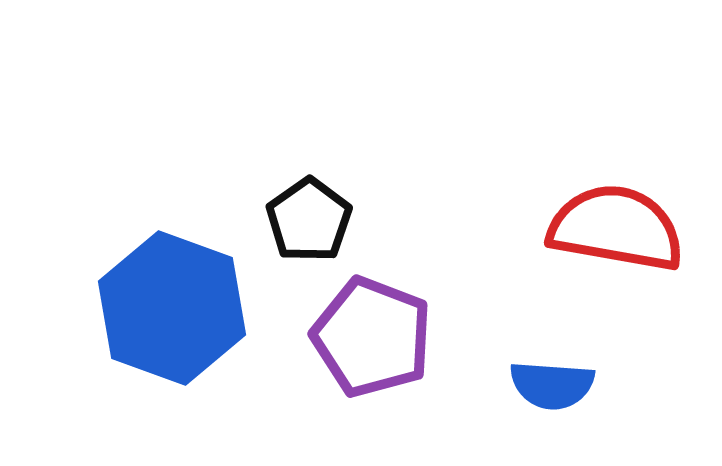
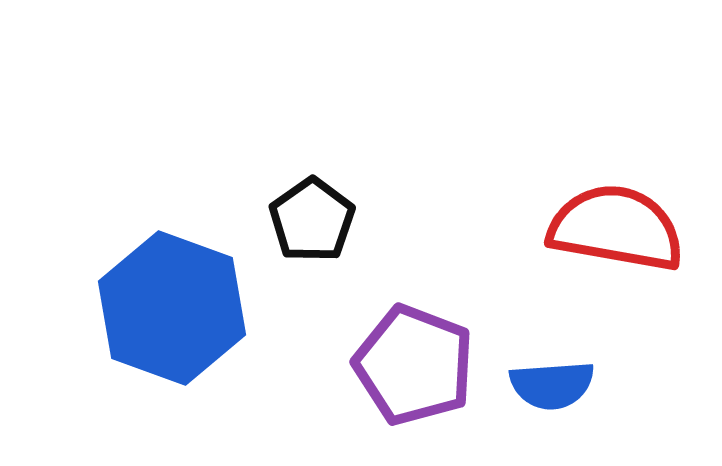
black pentagon: moved 3 px right
purple pentagon: moved 42 px right, 28 px down
blue semicircle: rotated 8 degrees counterclockwise
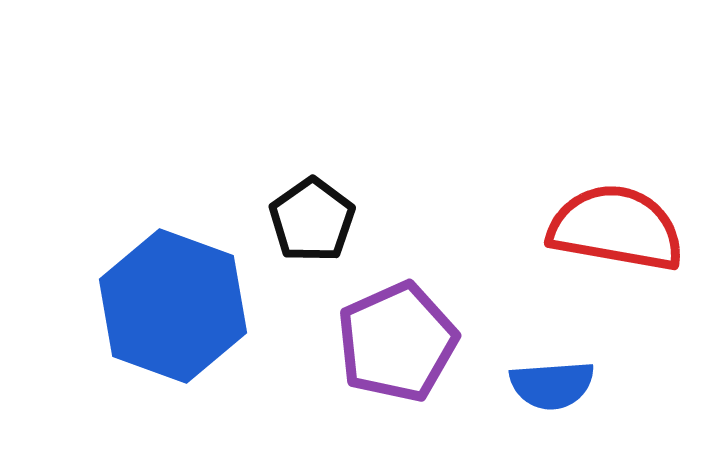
blue hexagon: moved 1 px right, 2 px up
purple pentagon: moved 17 px left, 23 px up; rotated 27 degrees clockwise
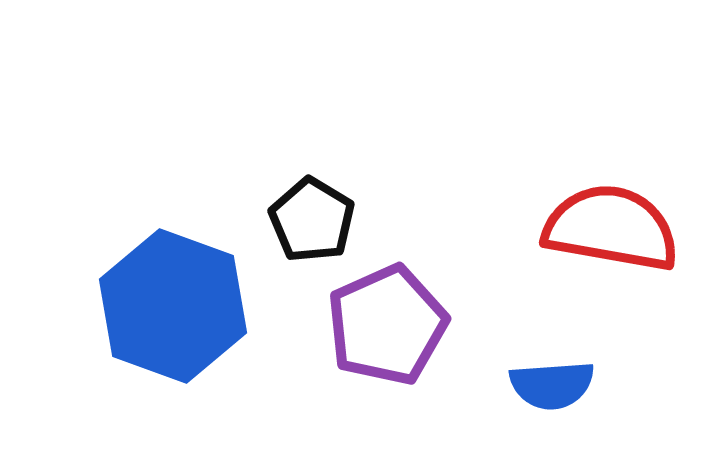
black pentagon: rotated 6 degrees counterclockwise
red semicircle: moved 5 px left
purple pentagon: moved 10 px left, 17 px up
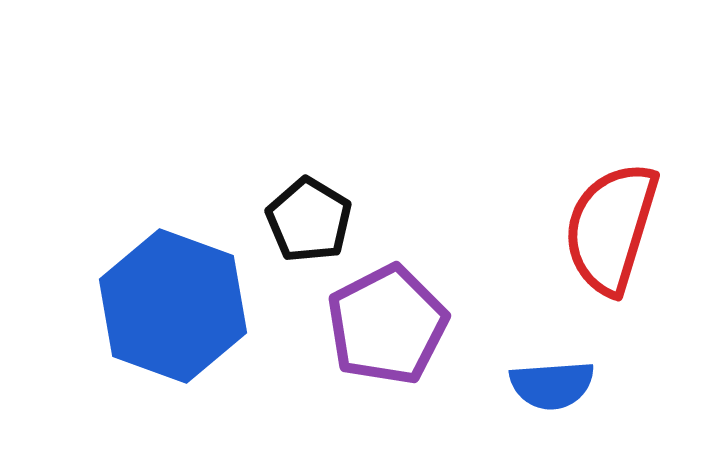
black pentagon: moved 3 px left
red semicircle: rotated 83 degrees counterclockwise
purple pentagon: rotated 3 degrees counterclockwise
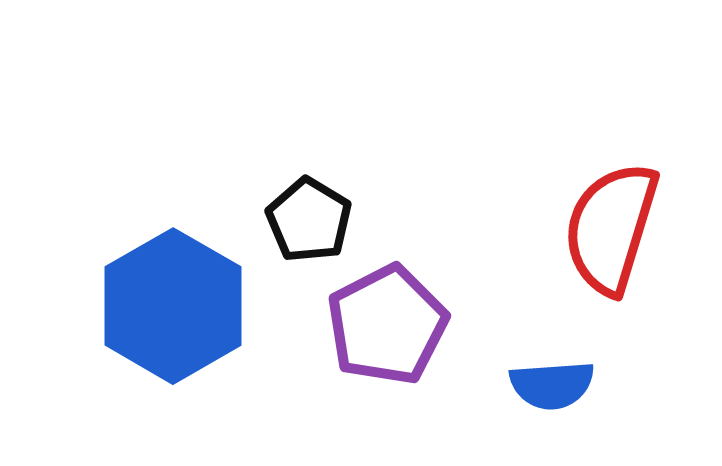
blue hexagon: rotated 10 degrees clockwise
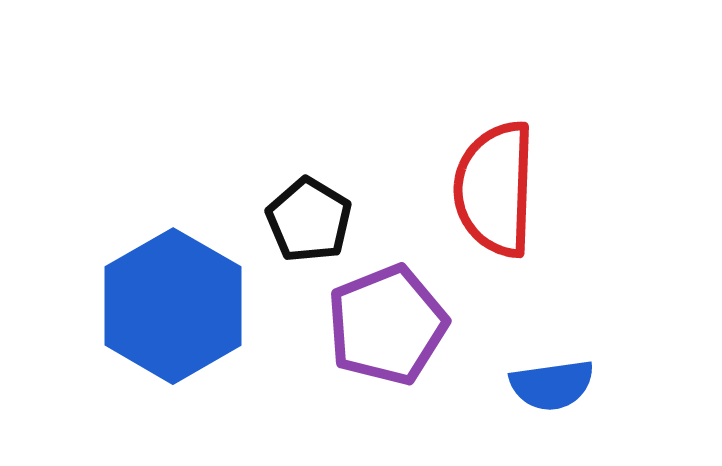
red semicircle: moved 116 px left, 39 px up; rotated 15 degrees counterclockwise
purple pentagon: rotated 5 degrees clockwise
blue semicircle: rotated 4 degrees counterclockwise
